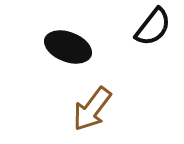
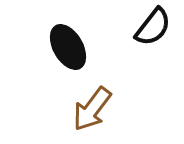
black ellipse: rotated 39 degrees clockwise
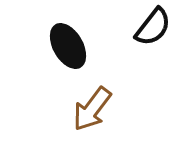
black ellipse: moved 1 px up
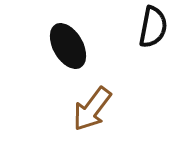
black semicircle: rotated 27 degrees counterclockwise
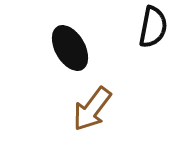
black ellipse: moved 2 px right, 2 px down
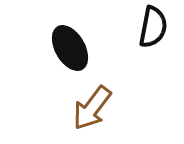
brown arrow: moved 1 px up
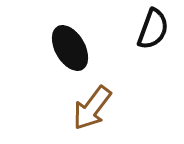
black semicircle: moved 2 px down; rotated 9 degrees clockwise
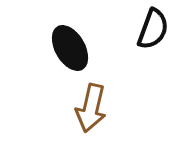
brown arrow: moved 1 px left; rotated 24 degrees counterclockwise
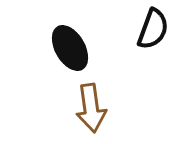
brown arrow: rotated 21 degrees counterclockwise
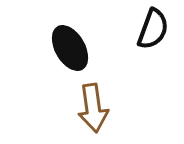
brown arrow: moved 2 px right
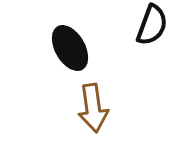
black semicircle: moved 1 px left, 4 px up
